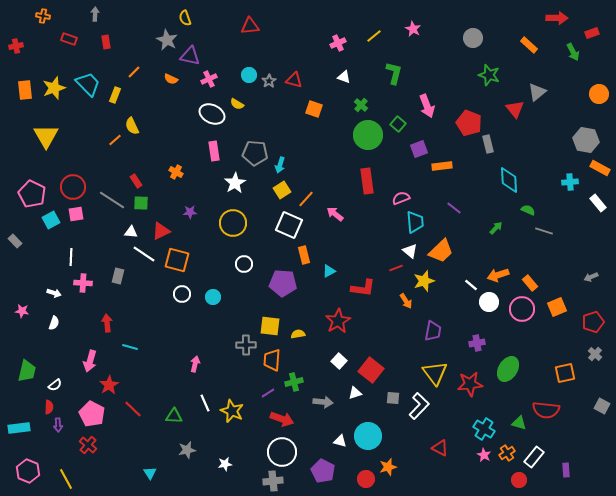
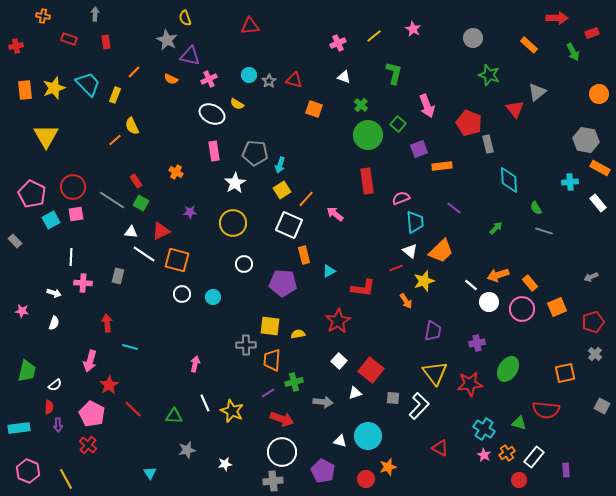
green square at (141, 203): rotated 28 degrees clockwise
green semicircle at (528, 210): moved 8 px right, 2 px up; rotated 144 degrees counterclockwise
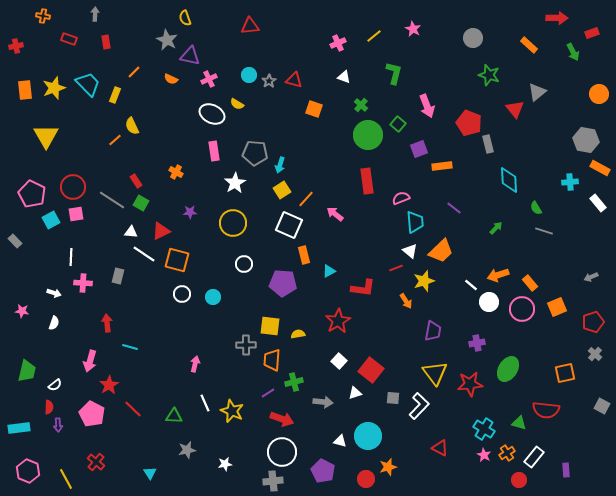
red cross at (88, 445): moved 8 px right, 17 px down
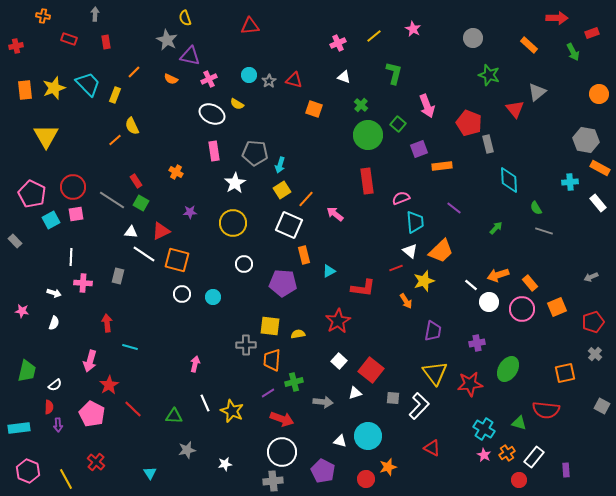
red triangle at (440, 448): moved 8 px left
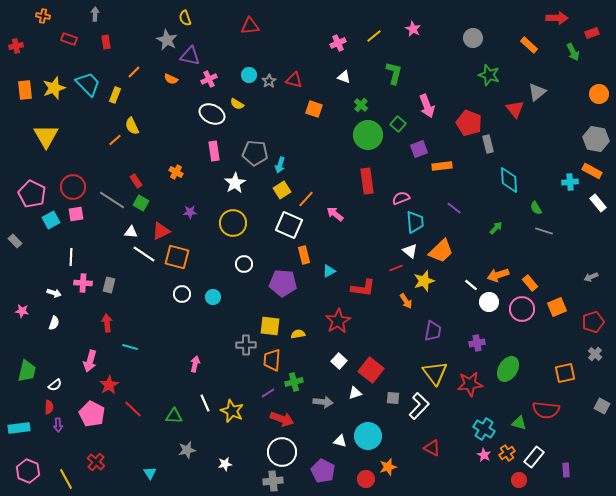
gray hexagon at (586, 140): moved 10 px right, 1 px up
orange rectangle at (600, 168): moved 8 px left, 3 px down
orange square at (177, 260): moved 3 px up
gray rectangle at (118, 276): moved 9 px left, 9 px down
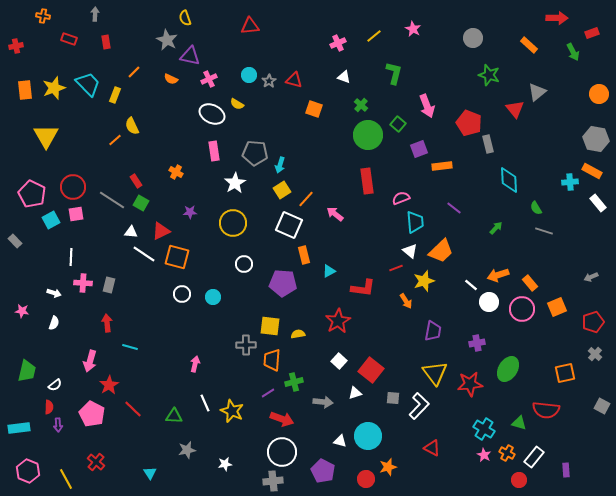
orange cross at (507, 453): rotated 28 degrees counterclockwise
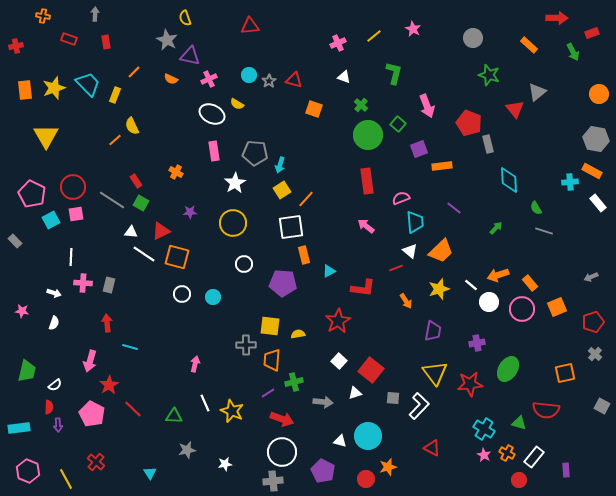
pink arrow at (335, 214): moved 31 px right, 12 px down
white square at (289, 225): moved 2 px right, 2 px down; rotated 32 degrees counterclockwise
yellow star at (424, 281): moved 15 px right, 8 px down
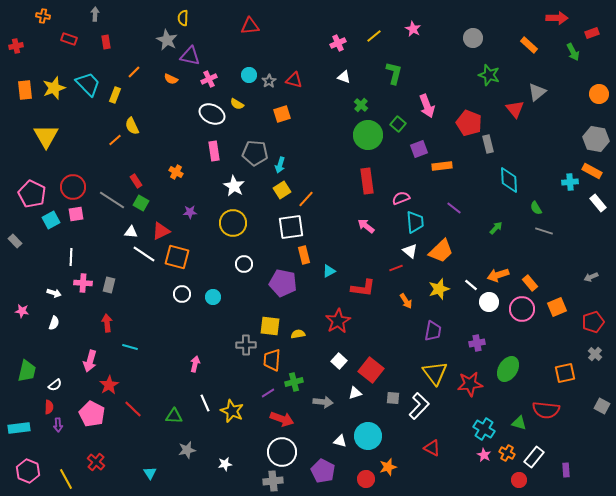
yellow semicircle at (185, 18): moved 2 px left; rotated 21 degrees clockwise
orange square at (314, 109): moved 32 px left, 5 px down; rotated 36 degrees counterclockwise
white star at (235, 183): moved 1 px left, 3 px down; rotated 10 degrees counterclockwise
purple pentagon at (283, 283): rotated 8 degrees clockwise
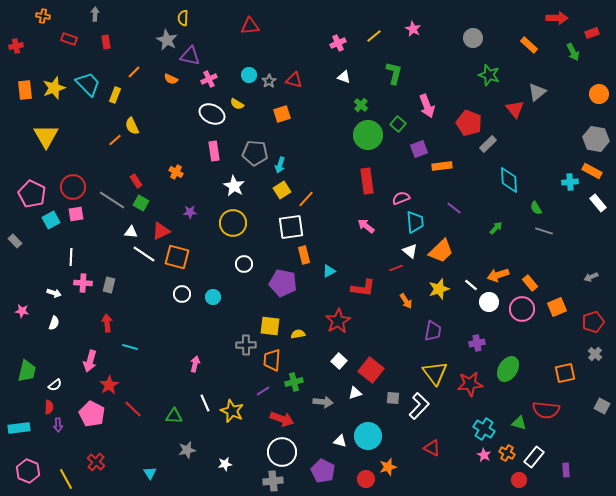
gray rectangle at (488, 144): rotated 60 degrees clockwise
purple line at (268, 393): moved 5 px left, 2 px up
